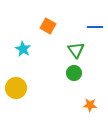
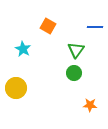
green triangle: rotated 12 degrees clockwise
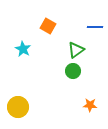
green triangle: rotated 18 degrees clockwise
green circle: moved 1 px left, 2 px up
yellow circle: moved 2 px right, 19 px down
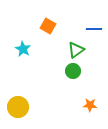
blue line: moved 1 px left, 2 px down
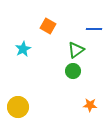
cyan star: rotated 14 degrees clockwise
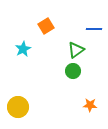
orange square: moved 2 px left; rotated 28 degrees clockwise
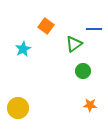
orange square: rotated 21 degrees counterclockwise
green triangle: moved 2 px left, 6 px up
green circle: moved 10 px right
yellow circle: moved 1 px down
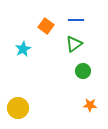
blue line: moved 18 px left, 9 px up
